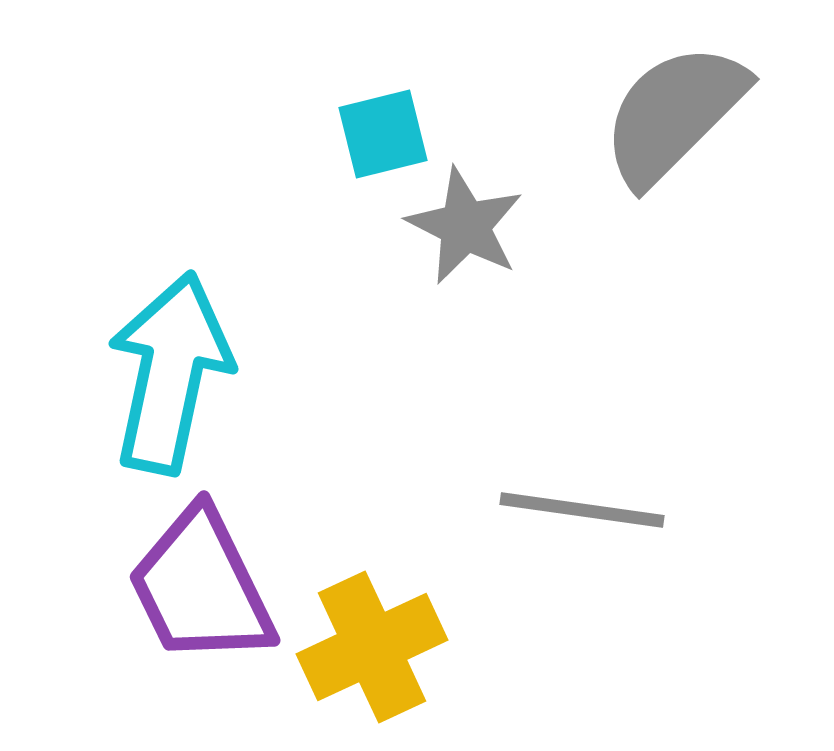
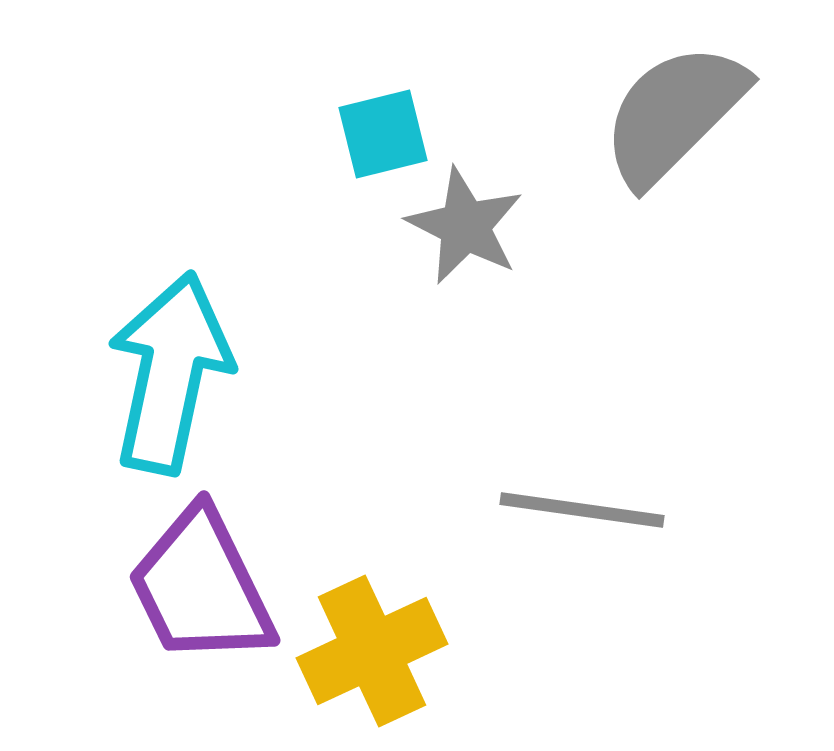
yellow cross: moved 4 px down
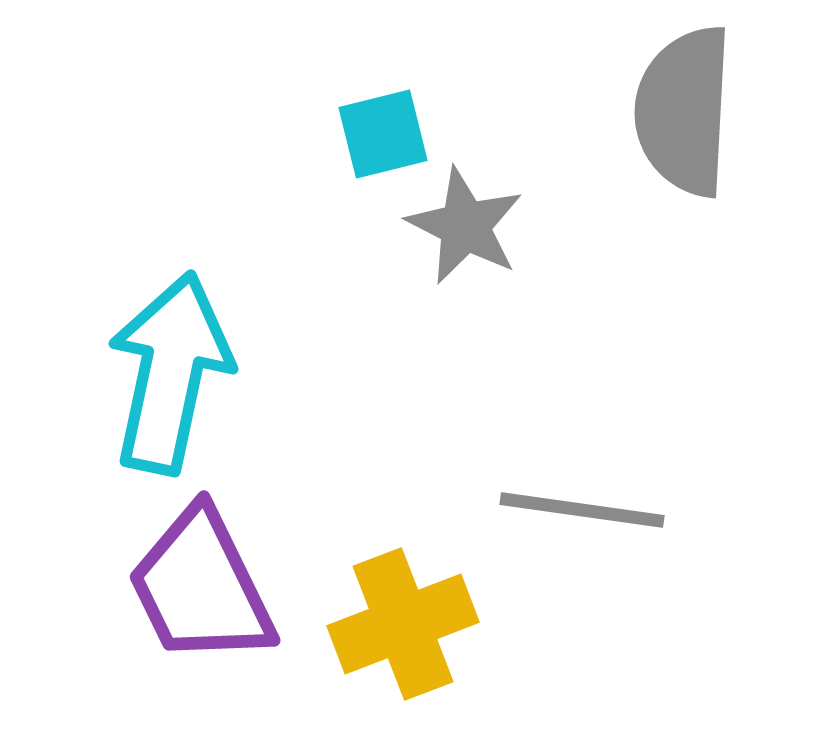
gray semicircle: moved 10 px right, 3 px up; rotated 42 degrees counterclockwise
yellow cross: moved 31 px right, 27 px up; rotated 4 degrees clockwise
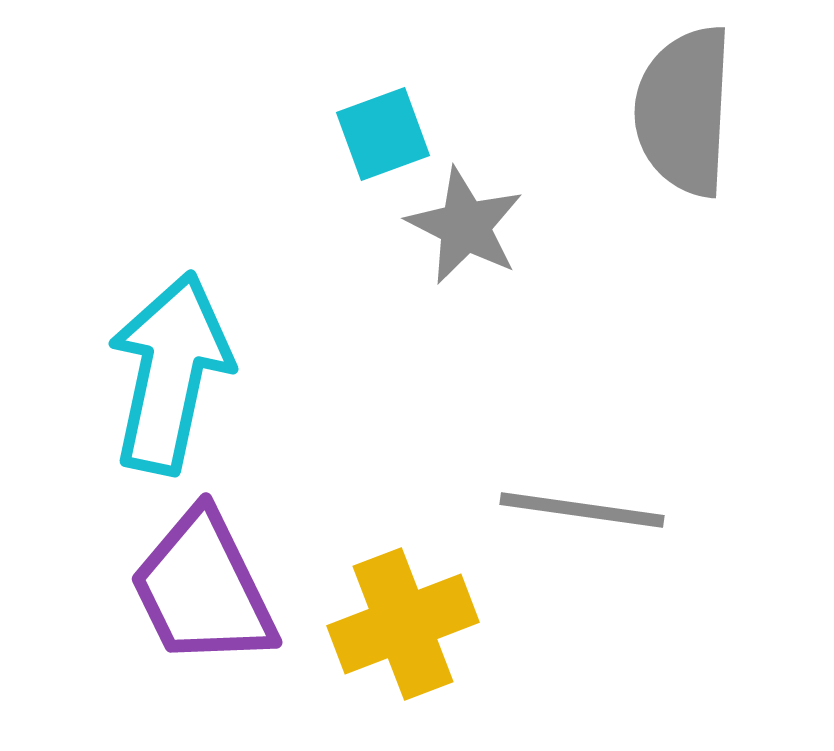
cyan square: rotated 6 degrees counterclockwise
purple trapezoid: moved 2 px right, 2 px down
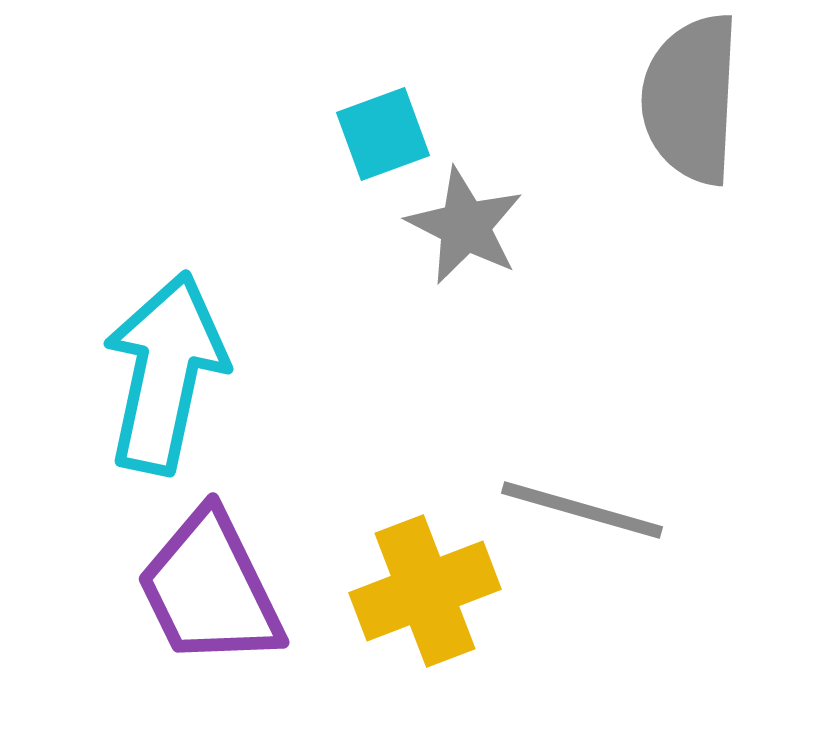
gray semicircle: moved 7 px right, 12 px up
cyan arrow: moved 5 px left
gray line: rotated 8 degrees clockwise
purple trapezoid: moved 7 px right
yellow cross: moved 22 px right, 33 px up
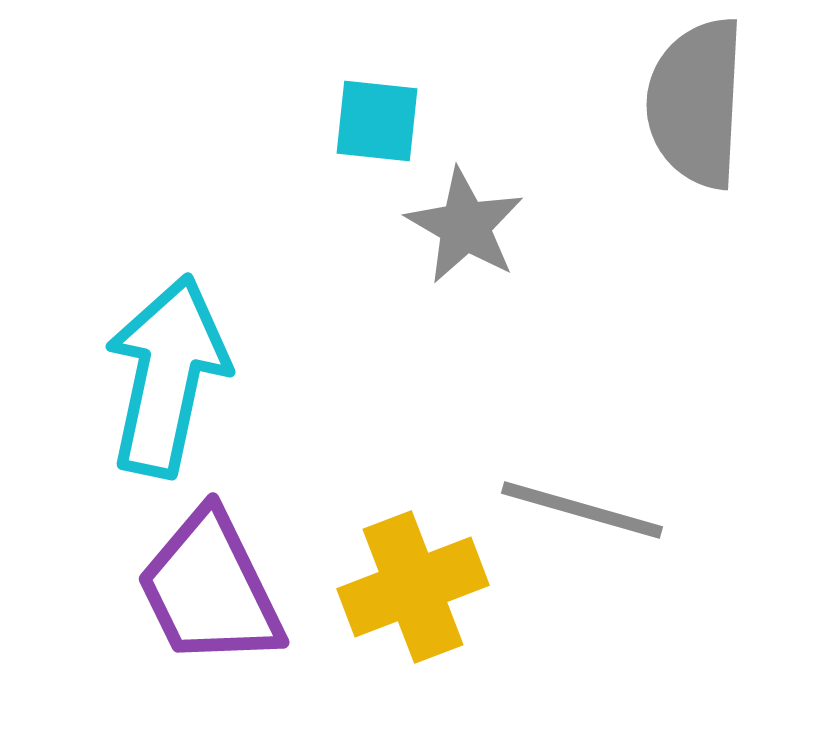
gray semicircle: moved 5 px right, 4 px down
cyan square: moved 6 px left, 13 px up; rotated 26 degrees clockwise
gray star: rotated 3 degrees clockwise
cyan arrow: moved 2 px right, 3 px down
yellow cross: moved 12 px left, 4 px up
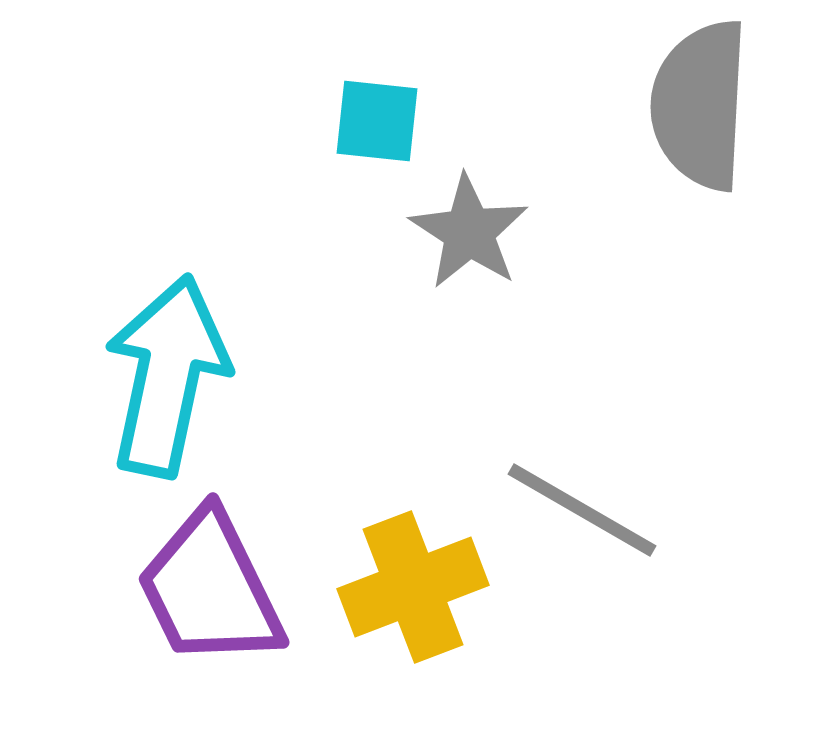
gray semicircle: moved 4 px right, 2 px down
gray star: moved 4 px right, 6 px down; rotated 3 degrees clockwise
gray line: rotated 14 degrees clockwise
